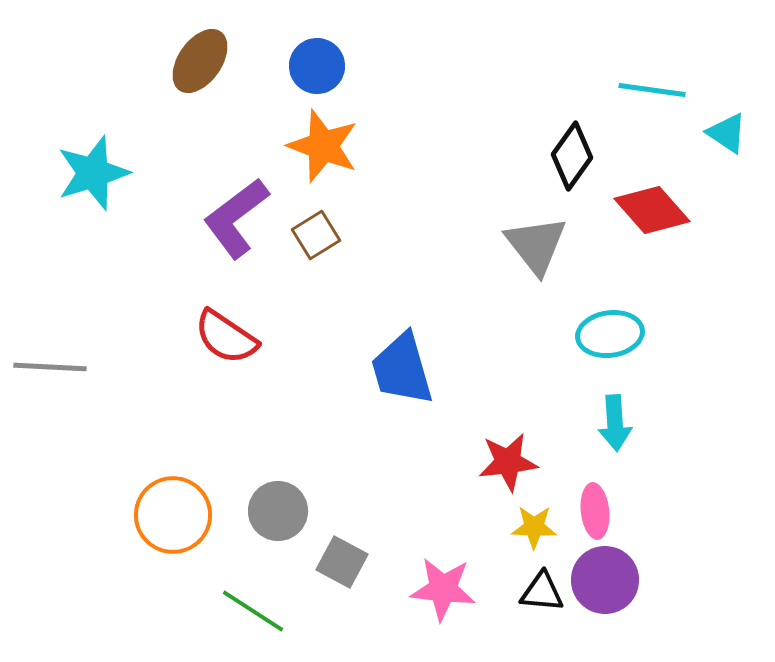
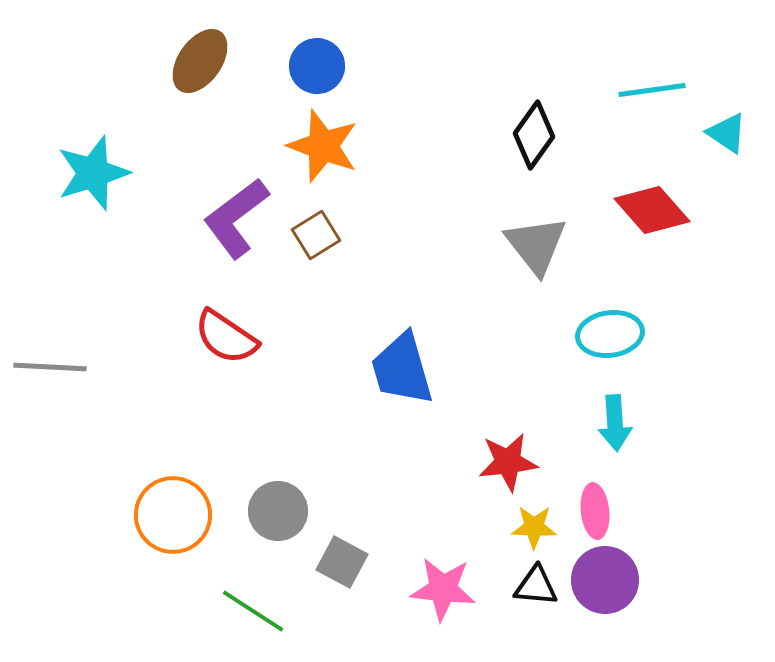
cyan line: rotated 16 degrees counterclockwise
black diamond: moved 38 px left, 21 px up
black triangle: moved 6 px left, 6 px up
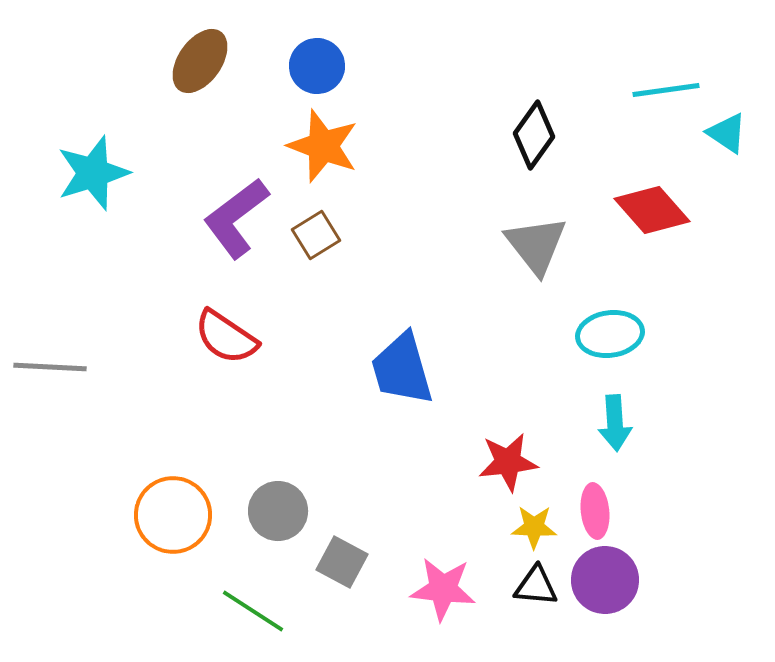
cyan line: moved 14 px right
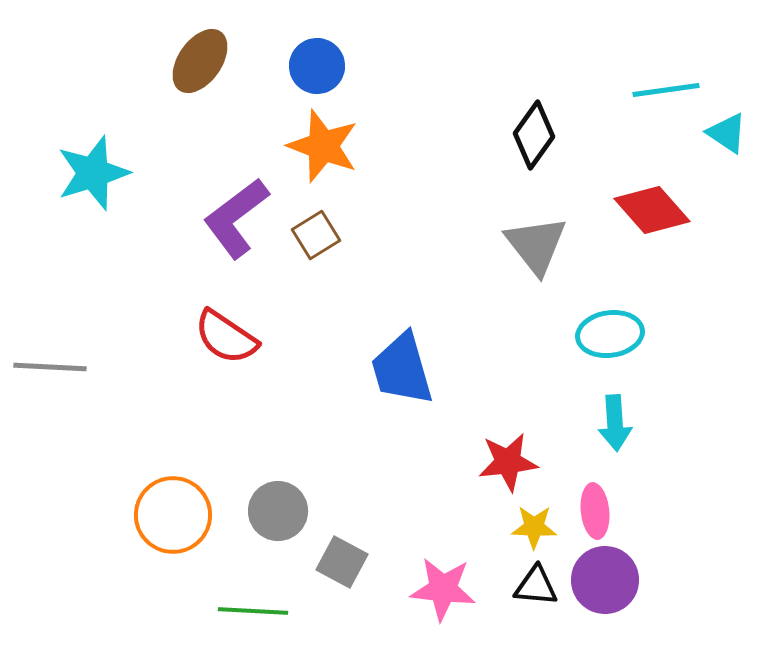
green line: rotated 30 degrees counterclockwise
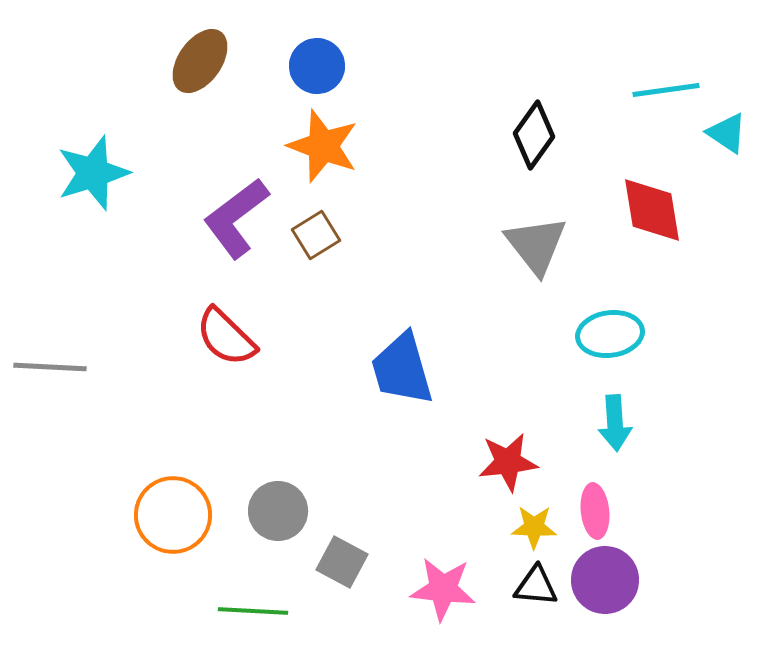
red diamond: rotated 32 degrees clockwise
red semicircle: rotated 10 degrees clockwise
